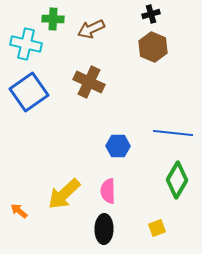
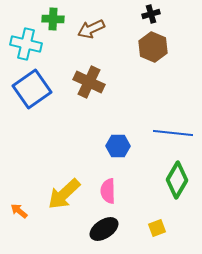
blue square: moved 3 px right, 3 px up
black ellipse: rotated 56 degrees clockwise
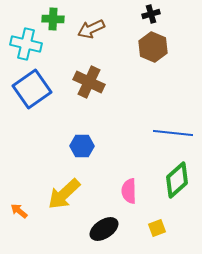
blue hexagon: moved 36 px left
green diamond: rotated 18 degrees clockwise
pink semicircle: moved 21 px right
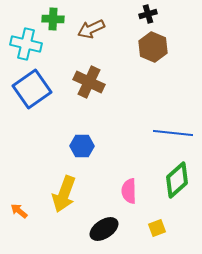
black cross: moved 3 px left
yellow arrow: rotated 27 degrees counterclockwise
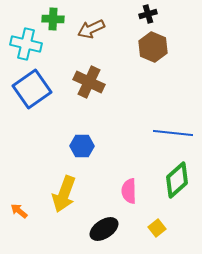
yellow square: rotated 18 degrees counterclockwise
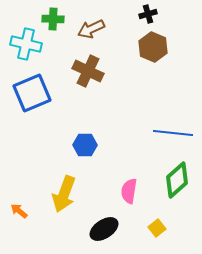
brown cross: moved 1 px left, 11 px up
blue square: moved 4 px down; rotated 12 degrees clockwise
blue hexagon: moved 3 px right, 1 px up
pink semicircle: rotated 10 degrees clockwise
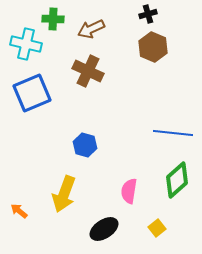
blue hexagon: rotated 15 degrees clockwise
